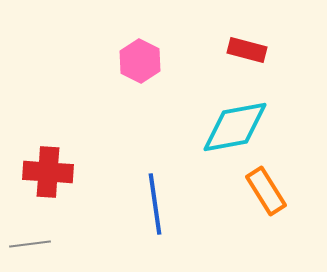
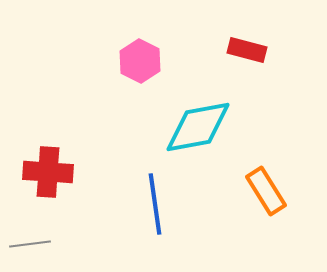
cyan diamond: moved 37 px left
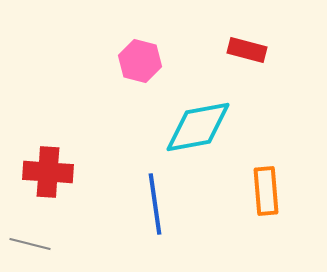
pink hexagon: rotated 12 degrees counterclockwise
orange rectangle: rotated 27 degrees clockwise
gray line: rotated 21 degrees clockwise
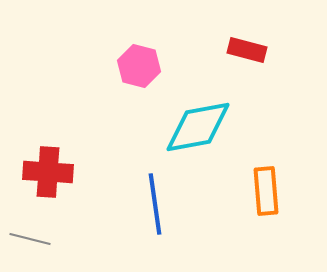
pink hexagon: moved 1 px left, 5 px down
gray line: moved 5 px up
